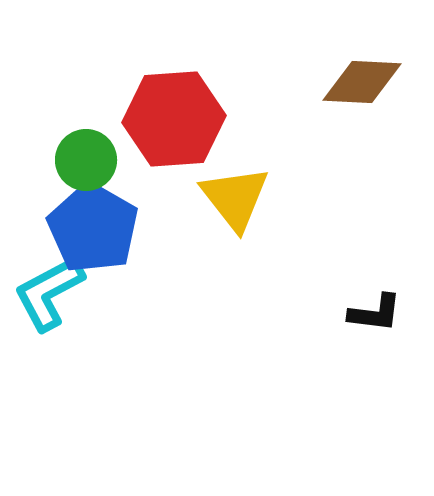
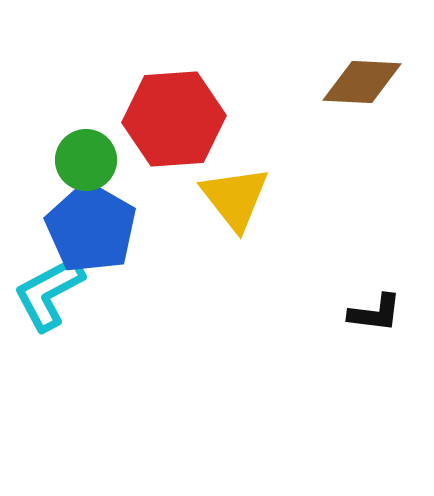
blue pentagon: moved 2 px left
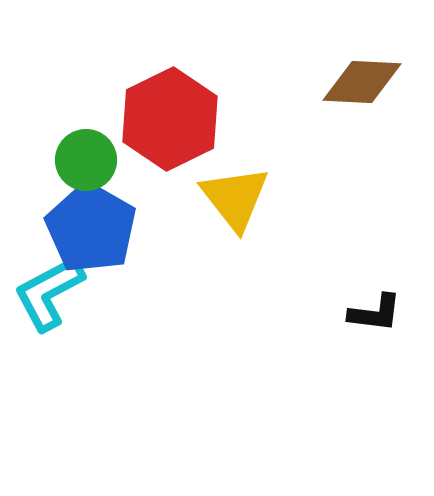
red hexagon: moved 4 px left; rotated 22 degrees counterclockwise
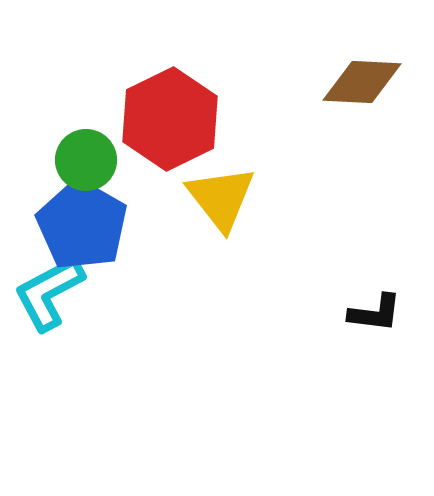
yellow triangle: moved 14 px left
blue pentagon: moved 9 px left, 3 px up
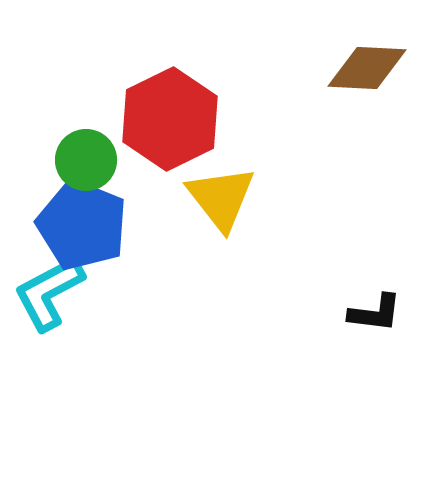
brown diamond: moved 5 px right, 14 px up
blue pentagon: rotated 8 degrees counterclockwise
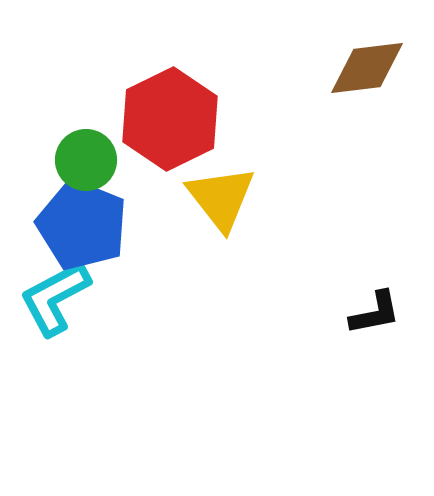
brown diamond: rotated 10 degrees counterclockwise
cyan L-shape: moved 6 px right, 5 px down
black L-shape: rotated 18 degrees counterclockwise
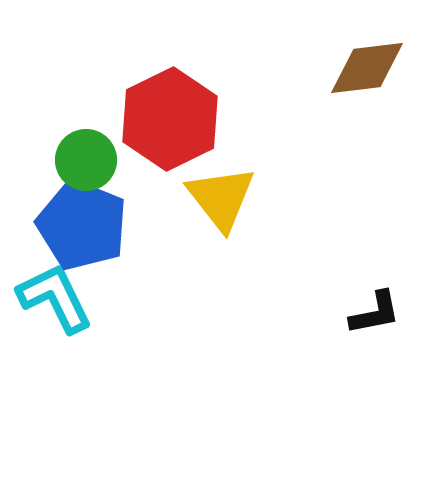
cyan L-shape: rotated 92 degrees clockwise
